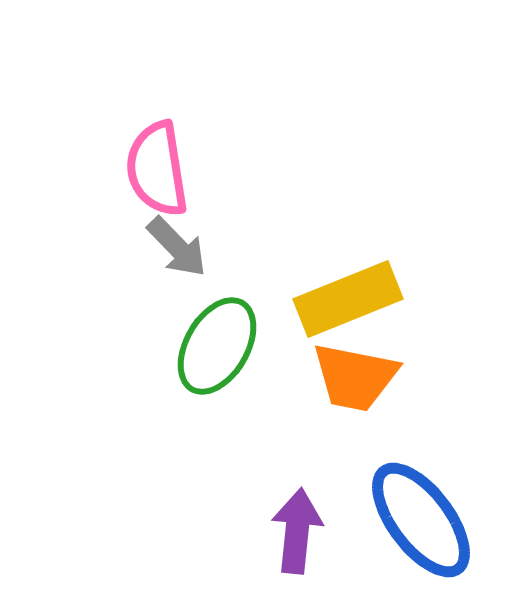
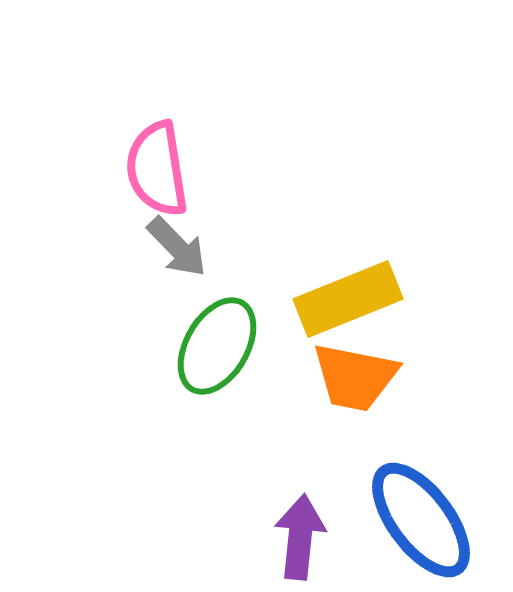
purple arrow: moved 3 px right, 6 px down
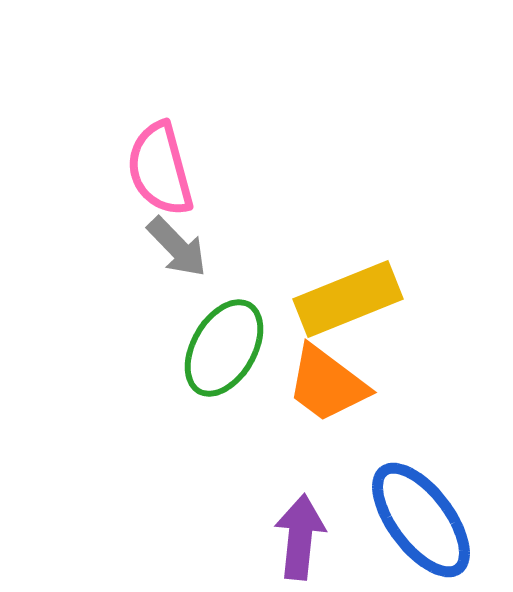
pink semicircle: moved 3 px right; rotated 6 degrees counterclockwise
green ellipse: moved 7 px right, 2 px down
orange trapezoid: moved 28 px left, 7 px down; rotated 26 degrees clockwise
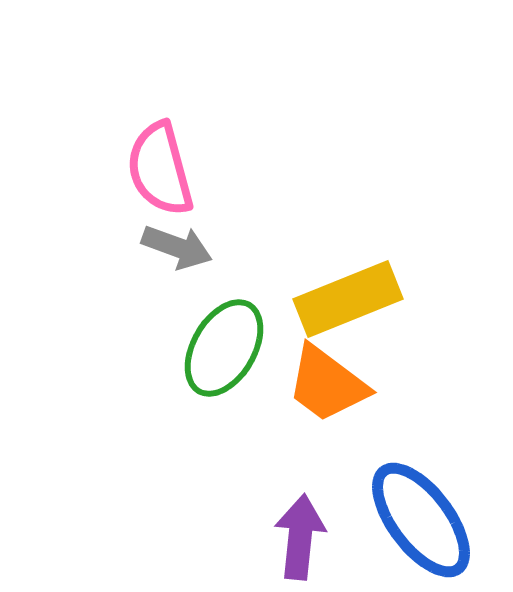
gray arrow: rotated 26 degrees counterclockwise
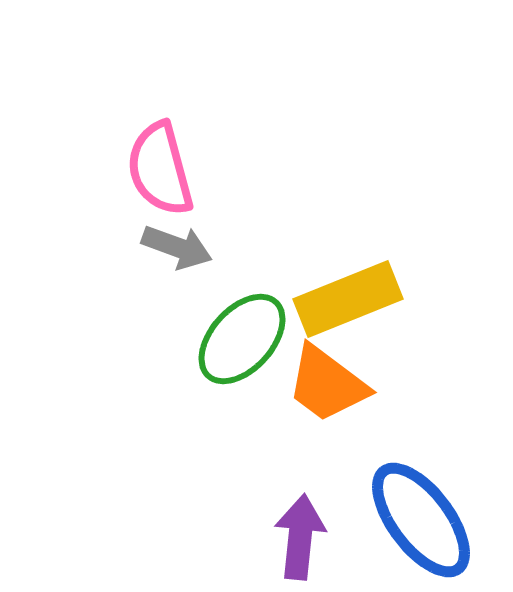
green ellipse: moved 18 px right, 9 px up; rotated 12 degrees clockwise
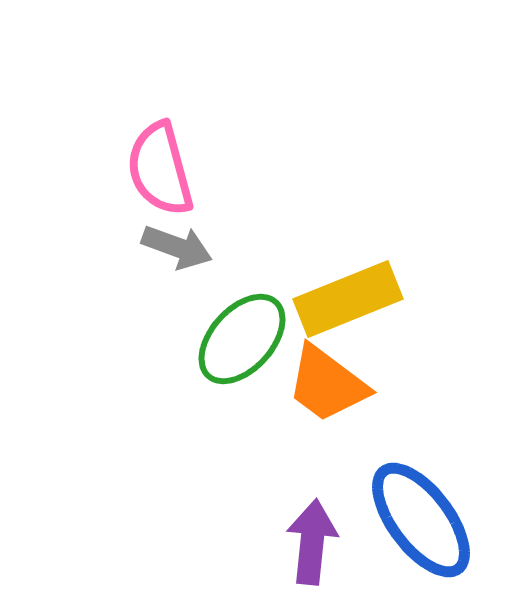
purple arrow: moved 12 px right, 5 px down
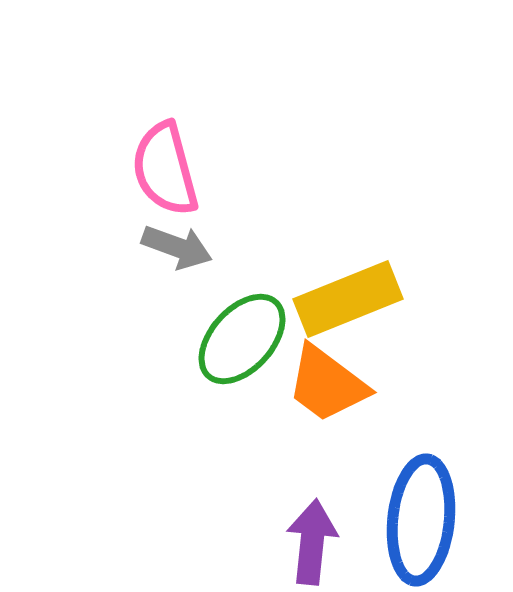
pink semicircle: moved 5 px right
blue ellipse: rotated 43 degrees clockwise
